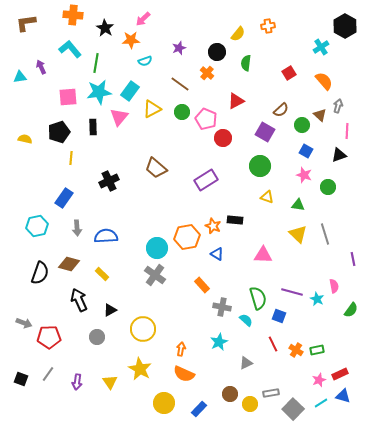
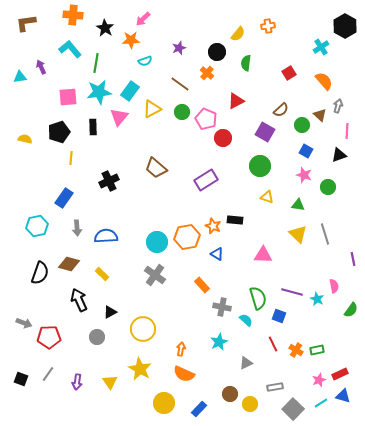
cyan circle at (157, 248): moved 6 px up
black triangle at (110, 310): moved 2 px down
gray rectangle at (271, 393): moved 4 px right, 6 px up
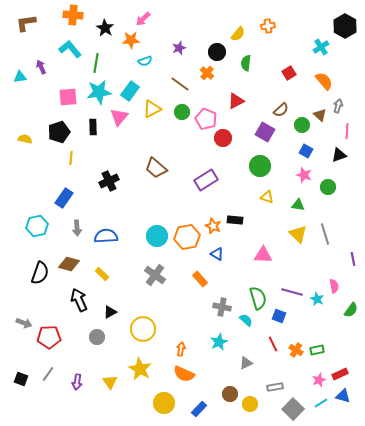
cyan circle at (157, 242): moved 6 px up
orange rectangle at (202, 285): moved 2 px left, 6 px up
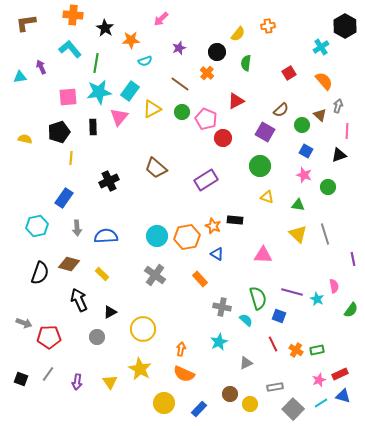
pink arrow at (143, 19): moved 18 px right
